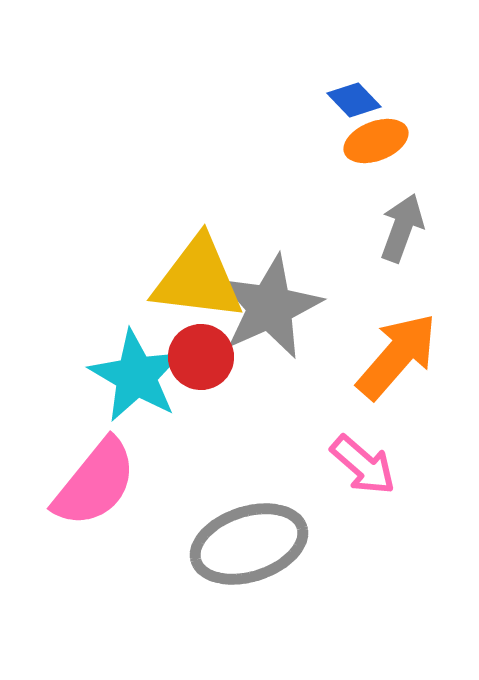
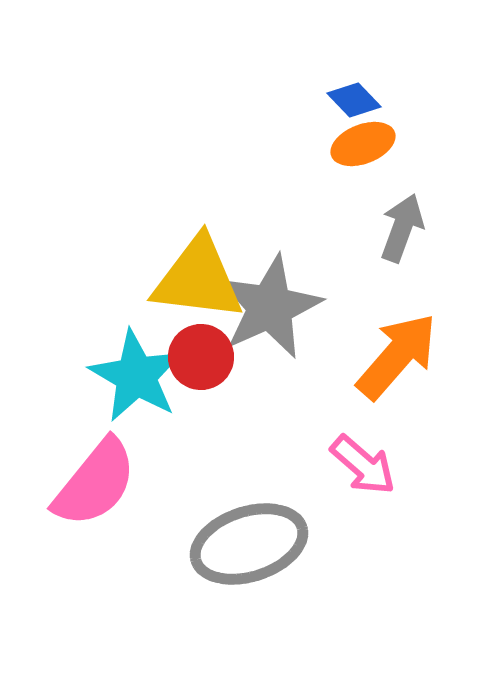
orange ellipse: moved 13 px left, 3 px down
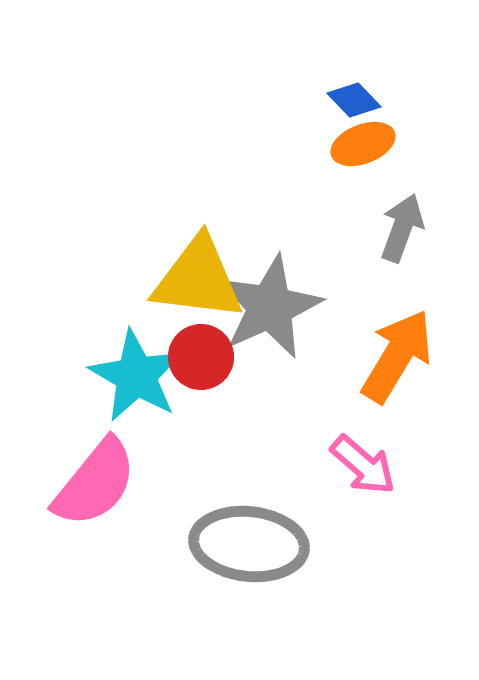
orange arrow: rotated 10 degrees counterclockwise
gray ellipse: rotated 24 degrees clockwise
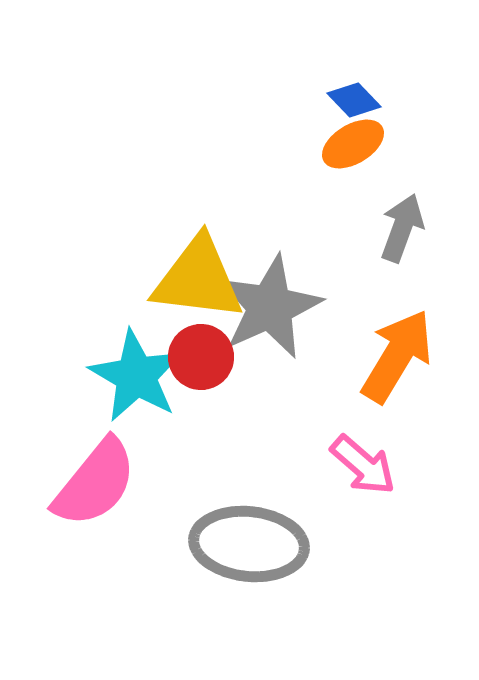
orange ellipse: moved 10 px left; rotated 10 degrees counterclockwise
